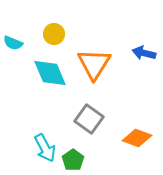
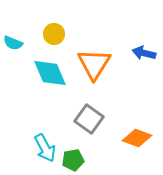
green pentagon: rotated 25 degrees clockwise
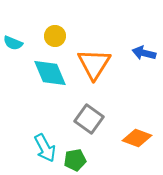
yellow circle: moved 1 px right, 2 px down
green pentagon: moved 2 px right
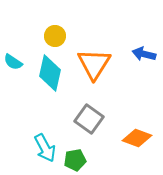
cyan semicircle: moved 19 px down; rotated 12 degrees clockwise
blue arrow: moved 1 px down
cyan diamond: rotated 36 degrees clockwise
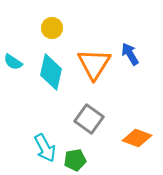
yellow circle: moved 3 px left, 8 px up
blue arrow: moved 14 px left; rotated 45 degrees clockwise
cyan diamond: moved 1 px right, 1 px up
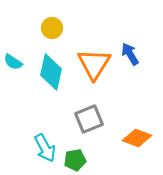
gray square: rotated 32 degrees clockwise
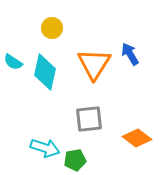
cyan diamond: moved 6 px left
gray square: rotated 16 degrees clockwise
orange diamond: rotated 16 degrees clockwise
cyan arrow: rotated 44 degrees counterclockwise
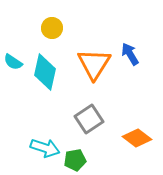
gray square: rotated 28 degrees counterclockwise
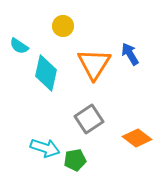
yellow circle: moved 11 px right, 2 px up
cyan semicircle: moved 6 px right, 16 px up
cyan diamond: moved 1 px right, 1 px down
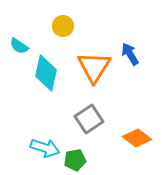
orange triangle: moved 3 px down
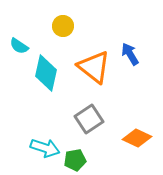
orange triangle: rotated 24 degrees counterclockwise
orange diamond: rotated 12 degrees counterclockwise
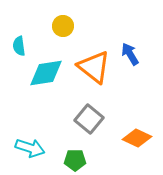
cyan semicircle: rotated 48 degrees clockwise
cyan diamond: rotated 69 degrees clockwise
gray square: rotated 16 degrees counterclockwise
cyan arrow: moved 15 px left
green pentagon: rotated 10 degrees clockwise
